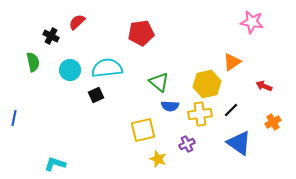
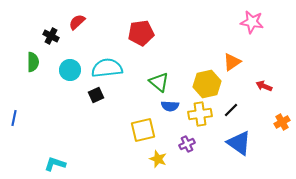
green semicircle: rotated 12 degrees clockwise
orange cross: moved 9 px right
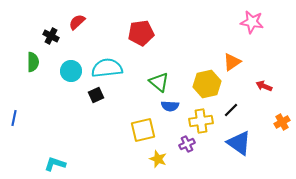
cyan circle: moved 1 px right, 1 px down
yellow cross: moved 1 px right, 7 px down
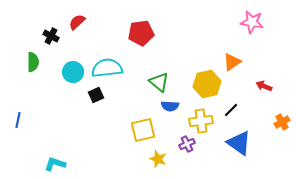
cyan circle: moved 2 px right, 1 px down
blue line: moved 4 px right, 2 px down
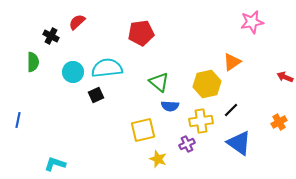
pink star: rotated 20 degrees counterclockwise
red arrow: moved 21 px right, 9 px up
orange cross: moved 3 px left
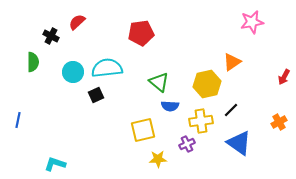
red arrow: moved 1 px left; rotated 84 degrees counterclockwise
yellow star: rotated 24 degrees counterclockwise
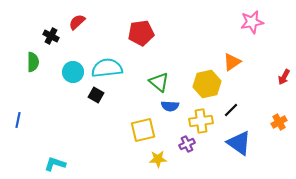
black square: rotated 35 degrees counterclockwise
